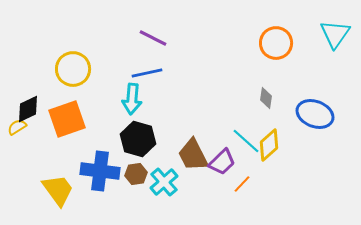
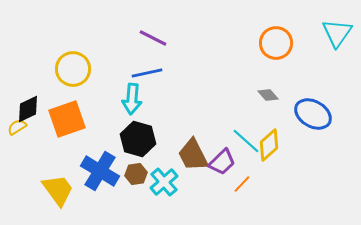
cyan triangle: moved 2 px right, 1 px up
gray diamond: moved 2 px right, 3 px up; rotated 50 degrees counterclockwise
blue ellipse: moved 2 px left; rotated 9 degrees clockwise
blue cross: rotated 24 degrees clockwise
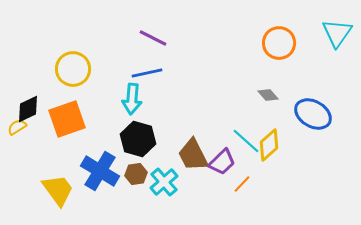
orange circle: moved 3 px right
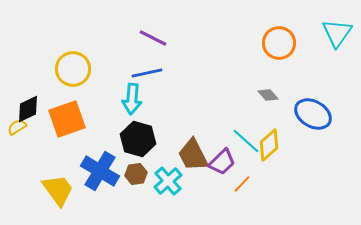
cyan cross: moved 4 px right, 1 px up
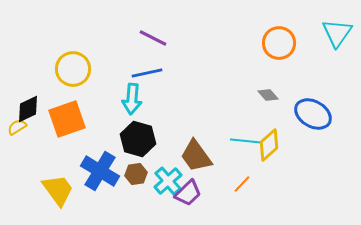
cyan line: rotated 36 degrees counterclockwise
brown trapezoid: moved 3 px right, 1 px down; rotated 9 degrees counterclockwise
purple trapezoid: moved 34 px left, 31 px down
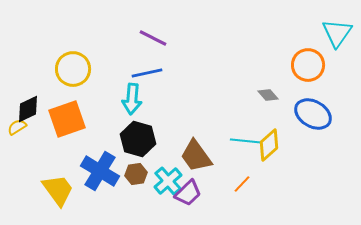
orange circle: moved 29 px right, 22 px down
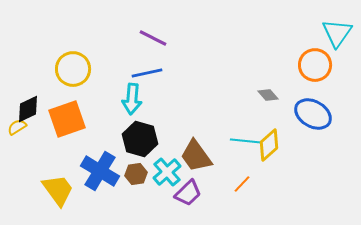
orange circle: moved 7 px right
black hexagon: moved 2 px right
cyan cross: moved 1 px left, 9 px up
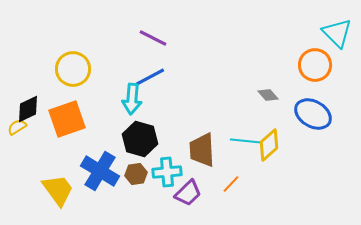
cyan triangle: rotated 20 degrees counterclockwise
blue line: moved 3 px right, 4 px down; rotated 16 degrees counterclockwise
brown trapezoid: moved 6 px right, 6 px up; rotated 33 degrees clockwise
cyan cross: rotated 36 degrees clockwise
orange line: moved 11 px left
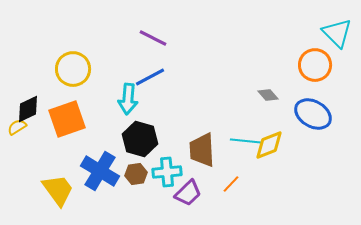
cyan arrow: moved 4 px left
yellow diamond: rotated 20 degrees clockwise
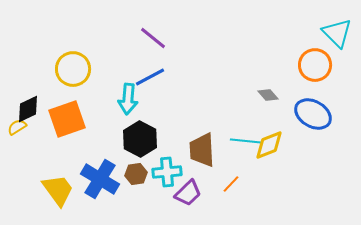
purple line: rotated 12 degrees clockwise
black hexagon: rotated 12 degrees clockwise
blue cross: moved 8 px down
